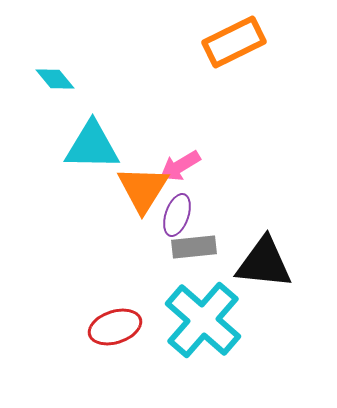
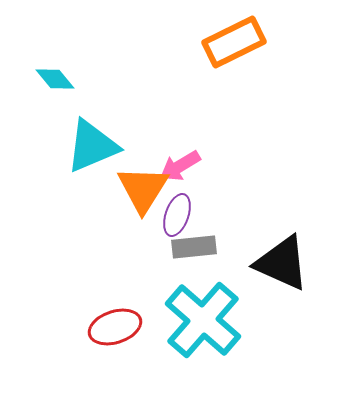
cyan triangle: rotated 24 degrees counterclockwise
black triangle: moved 18 px right; rotated 18 degrees clockwise
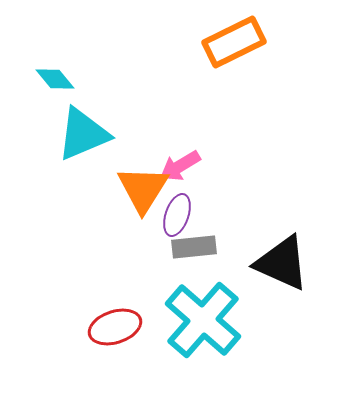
cyan triangle: moved 9 px left, 12 px up
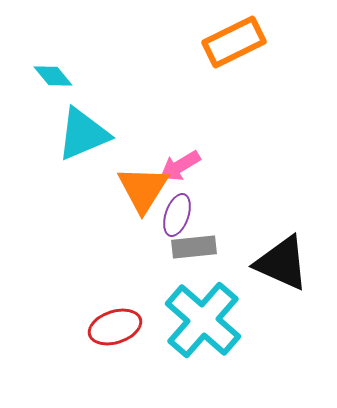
cyan diamond: moved 2 px left, 3 px up
